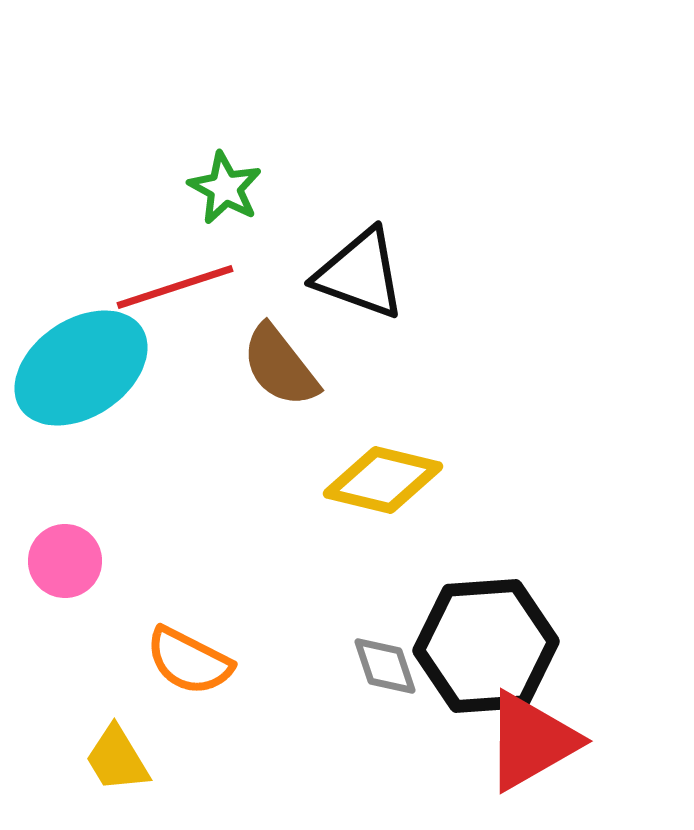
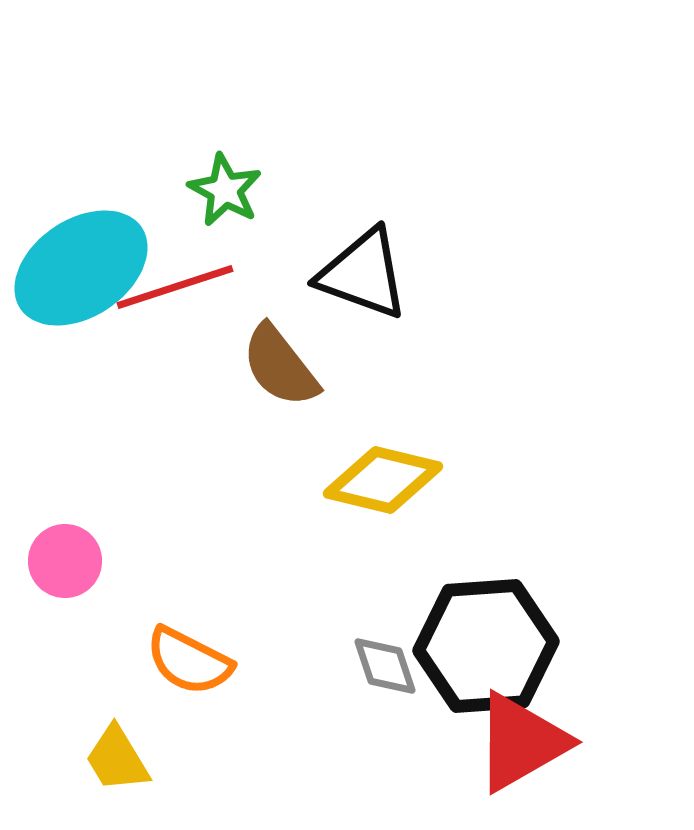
green star: moved 2 px down
black triangle: moved 3 px right
cyan ellipse: moved 100 px up
red triangle: moved 10 px left, 1 px down
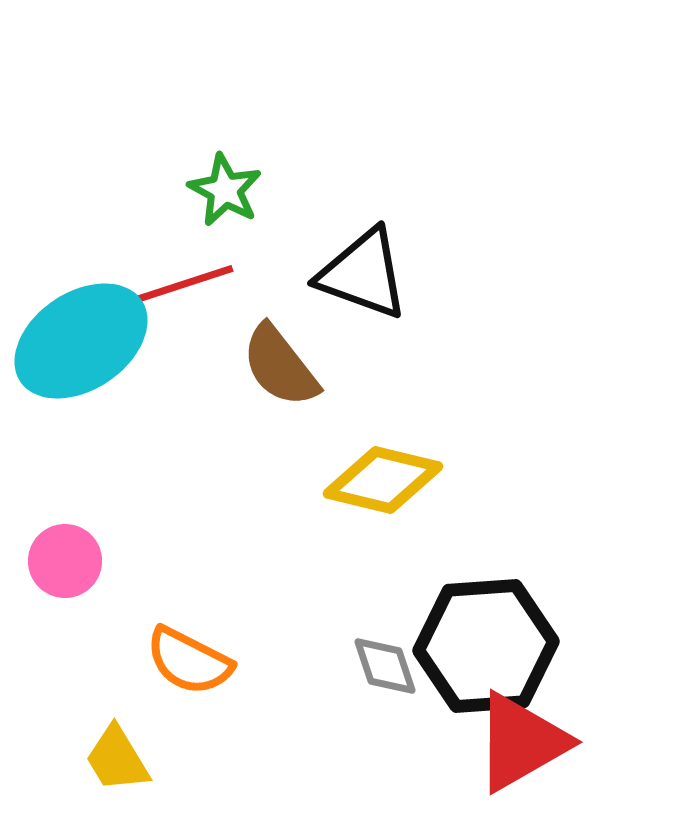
cyan ellipse: moved 73 px down
